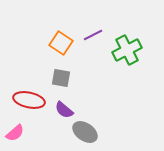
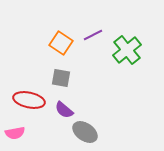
green cross: rotated 12 degrees counterclockwise
pink semicircle: rotated 30 degrees clockwise
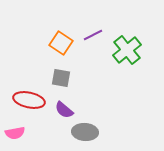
gray ellipse: rotated 30 degrees counterclockwise
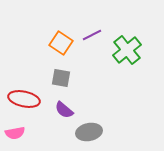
purple line: moved 1 px left
red ellipse: moved 5 px left, 1 px up
gray ellipse: moved 4 px right; rotated 15 degrees counterclockwise
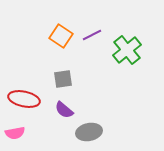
orange square: moved 7 px up
gray square: moved 2 px right, 1 px down; rotated 18 degrees counterclockwise
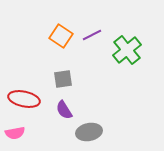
purple semicircle: rotated 18 degrees clockwise
